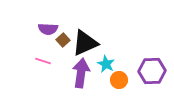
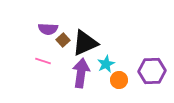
cyan star: rotated 18 degrees clockwise
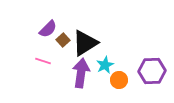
purple semicircle: rotated 48 degrees counterclockwise
black triangle: rotated 8 degrees counterclockwise
cyan star: moved 1 px left, 1 px down
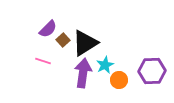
purple arrow: moved 2 px right
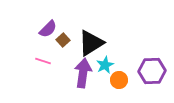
black triangle: moved 6 px right
